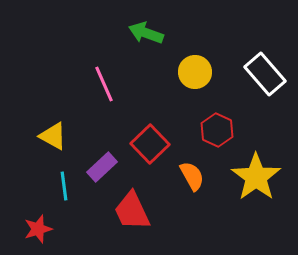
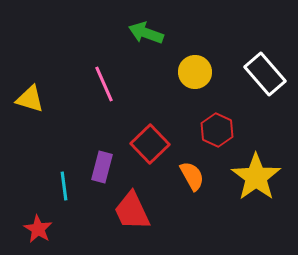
yellow triangle: moved 23 px left, 37 px up; rotated 12 degrees counterclockwise
purple rectangle: rotated 32 degrees counterclockwise
red star: rotated 24 degrees counterclockwise
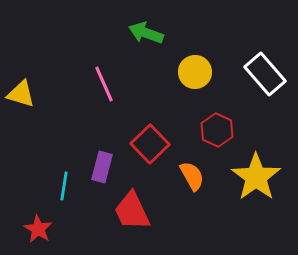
yellow triangle: moved 9 px left, 5 px up
cyan line: rotated 16 degrees clockwise
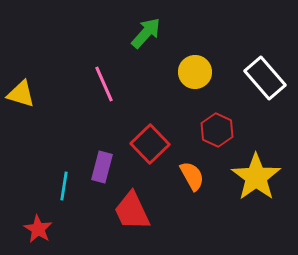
green arrow: rotated 112 degrees clockwise
white rectangle: moved 4 px down
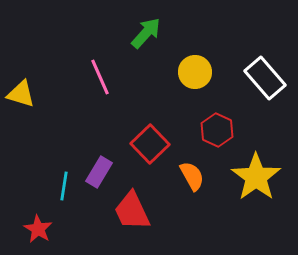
pink line: moved 4 px left, 7 px up
purple rectangle: moved 3 px left, 5 px down; rotated 16 degrees clockwise
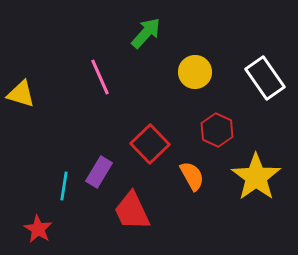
white rectangle: rotated 6 degrees clockwise
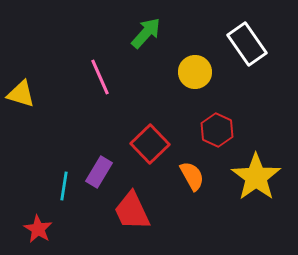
white rectangle: moved 18 px left, 34 px up
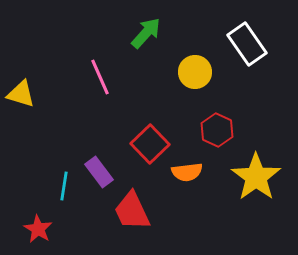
purple rectangle: rotated 68 degrees counterclockwise
orange semicircle: moved 5 px left, 4 px up; rotated 112 degrees clockwise
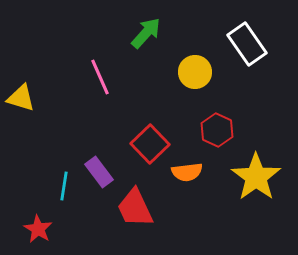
yellow triangle: moved 4 px down
red trapezoid: moved 3 px right, 3 px up
